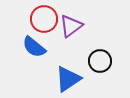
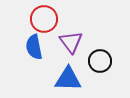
purple triangle: moved 16 px down; rotated 30 degrees counterclockwise
blue semicircle: rotated 40 degrees clockwise
blue triangle: rotated 36 degrees clockwise
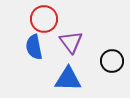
black circle: moved 12 px right
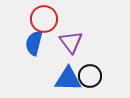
blue semicircle: moved 4 px up; rotated 25 degrees clockwise
black circle: moved 22 px left, 15 px down
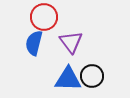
red circle: moved 2 px up
black circle: moved 2 px right
